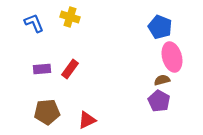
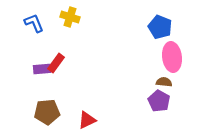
pink ellipse: rotated 8 degrees clockwise
red rectangle: moved 14 px left, 6 px up
brown semicircle: moved 2 px right, 2 px down; rotated 21 degrees clockwise
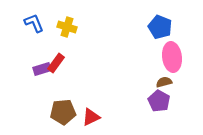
yellow cross: moved 3 px left, 10 px down
purple rectangle: rotated 12 degrees counterclockwise
brown semicircle: rotated 21 degrees counterclockwise
brown pentagon: moved 16 px right
red triangle: moved 4 px right, 3 px up
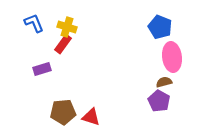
red rectangle: moved 7 px right, 19 px up
red triangle: rotated 42 degrees clockwise
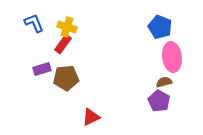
brown pentagon: moved 3 px right, 34 px up
red triangle: rotated 42 degrees counterclockwise
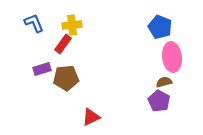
yellow cross: moved 5 px right, 2 px up; rotated 24 degrees counterclockwise
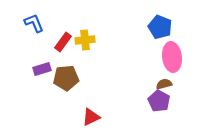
yellow cross: moved 13 px right, 15 px down
red rectangle: moved 2 px up
brown semicircle: moved 2 px down
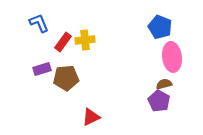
blue L-shape: moved 5 px right
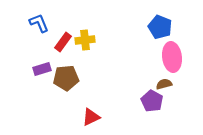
purple pentagon: moved 7 px left
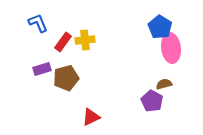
blue L-shape: moved 1 px left
blue pentagon: rotated 10 degrees clockwise
pink ellipse: moved 1 px left, 9 px up
brown pentagon: rotated 10 degrees counterclockwise
